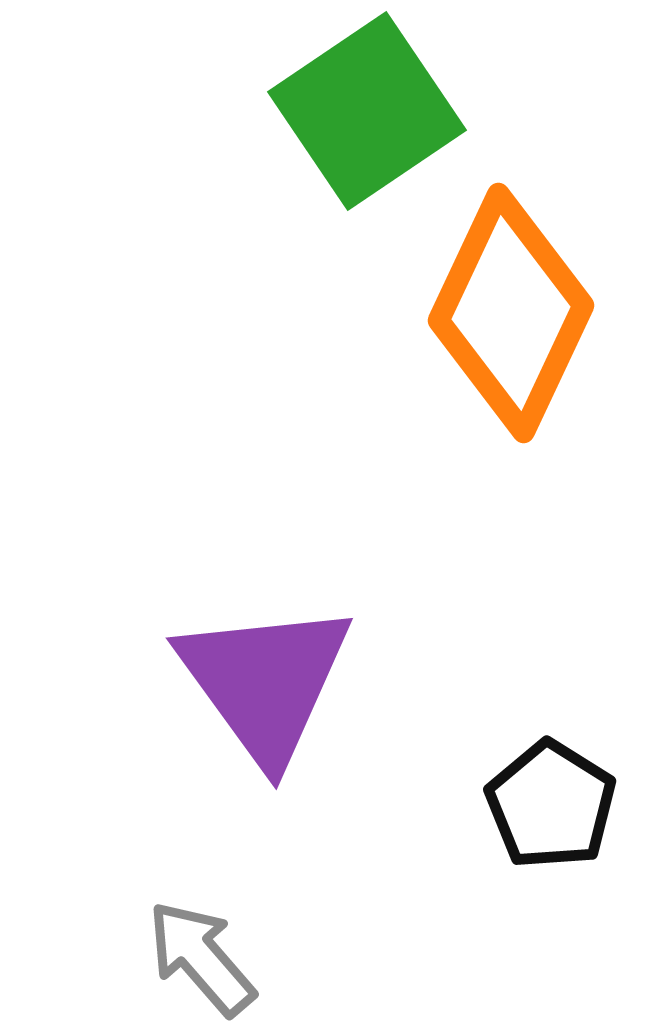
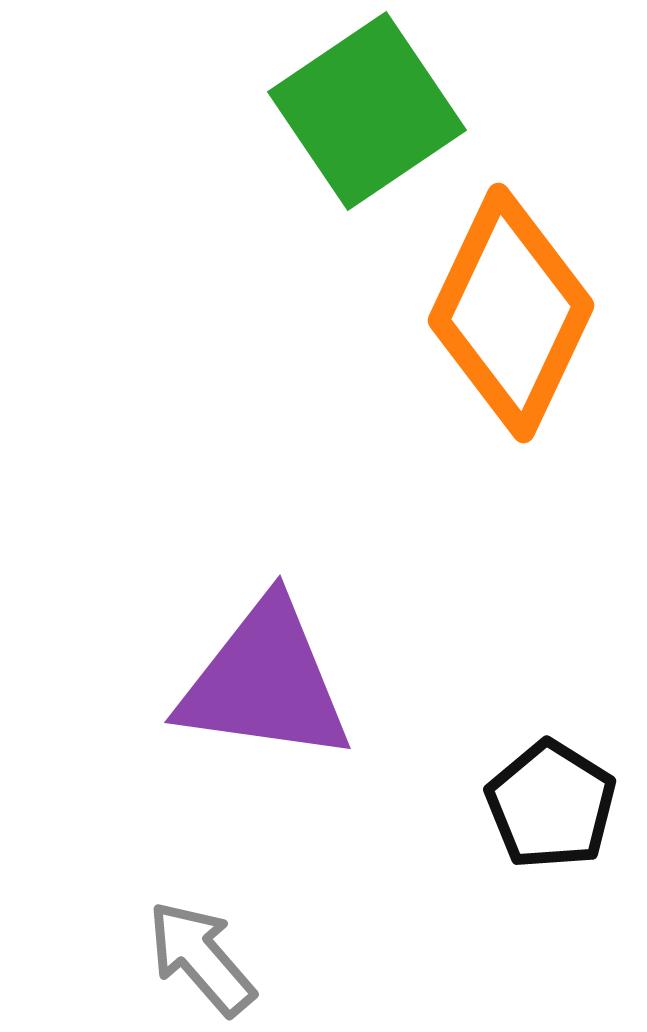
purple triangle: rotated 46 degrees counterclockwise
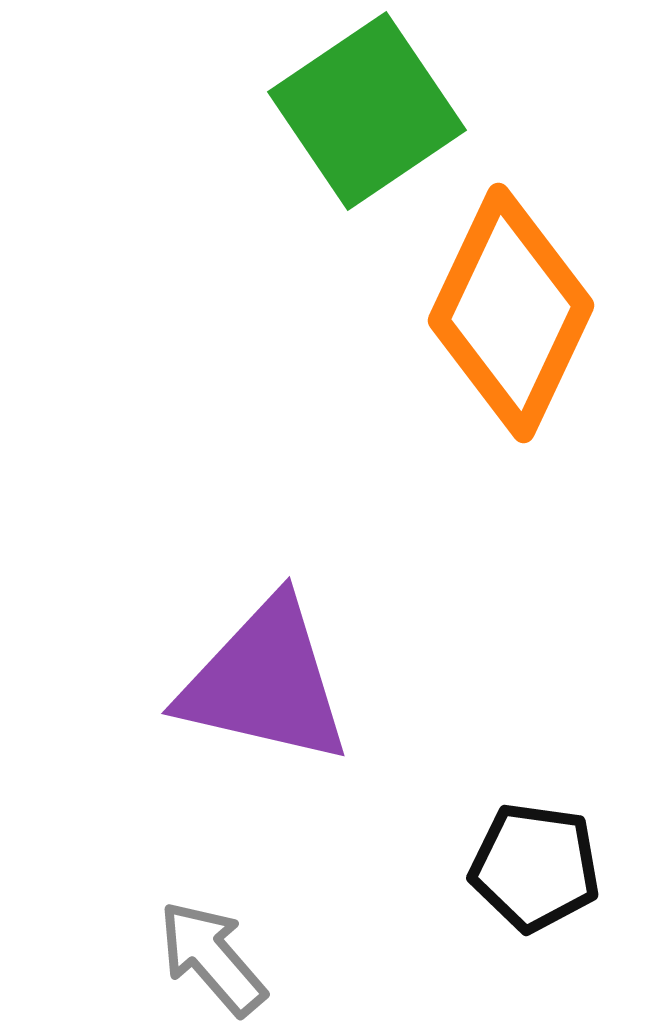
purple triangle: rotated 5 degrees clockwise
black pentagon: moved 16 px left, 62 px down; rotated 24 degrees counterclockwise
gray arrow: moved 11 px right
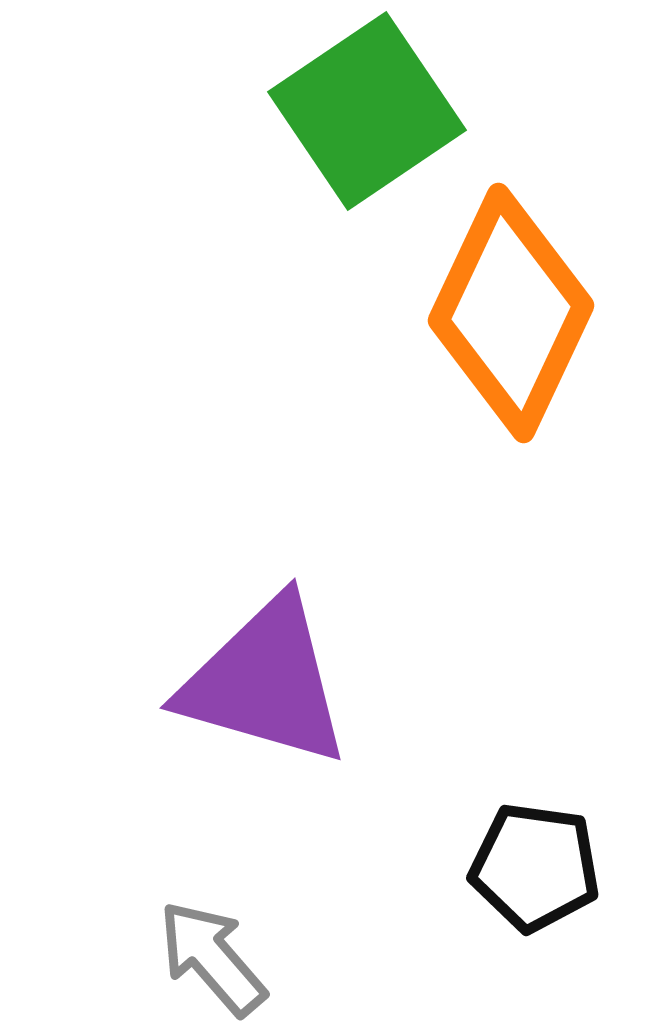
purple triangle: rotated 3 degrees clockwise
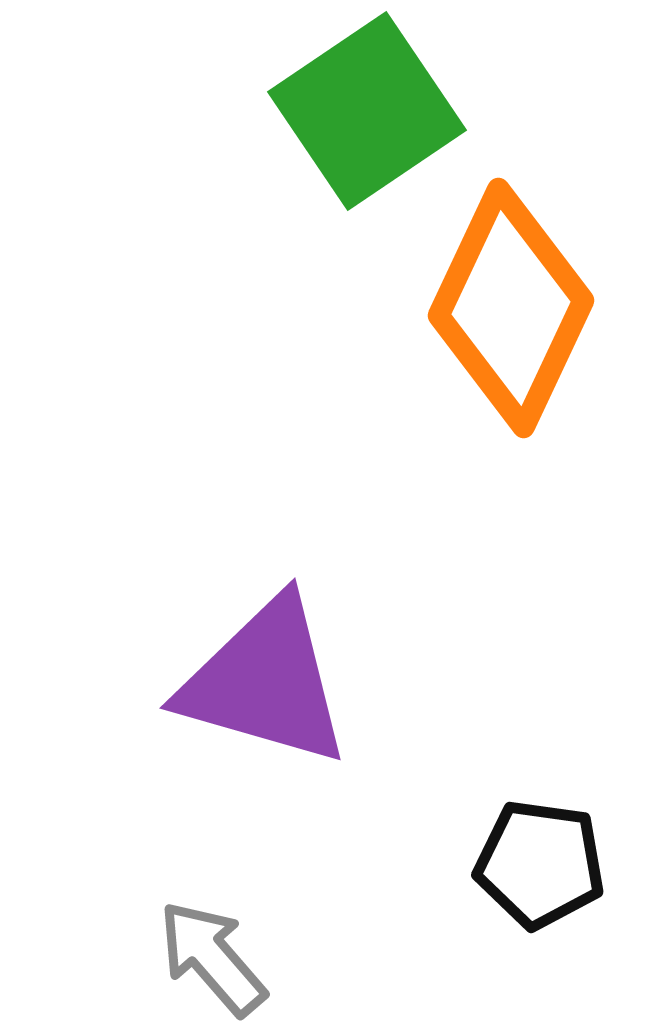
orange diamond: moved 5 px up
black pentagon: moved 5 px right, 3 px up
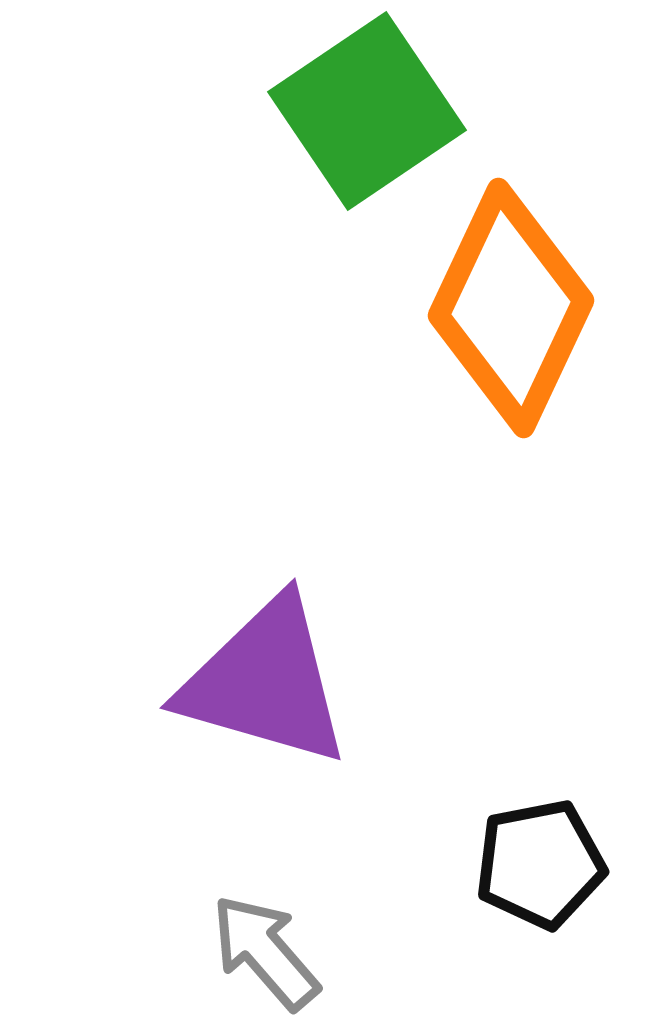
black pentagon: rotated 19 degrees counterclockwise
gray arrow: moved 53 px right, 6 px up
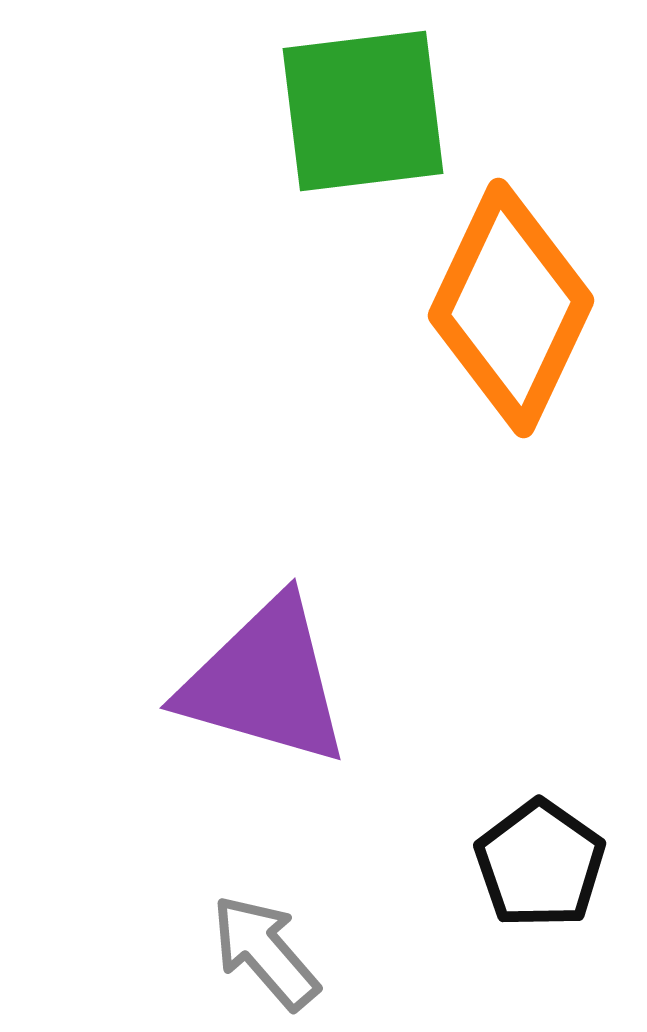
green square: moved 4 px left; rotated 27 degrees clockwise
black pentagon: rotated 26 degrees counterclockwise
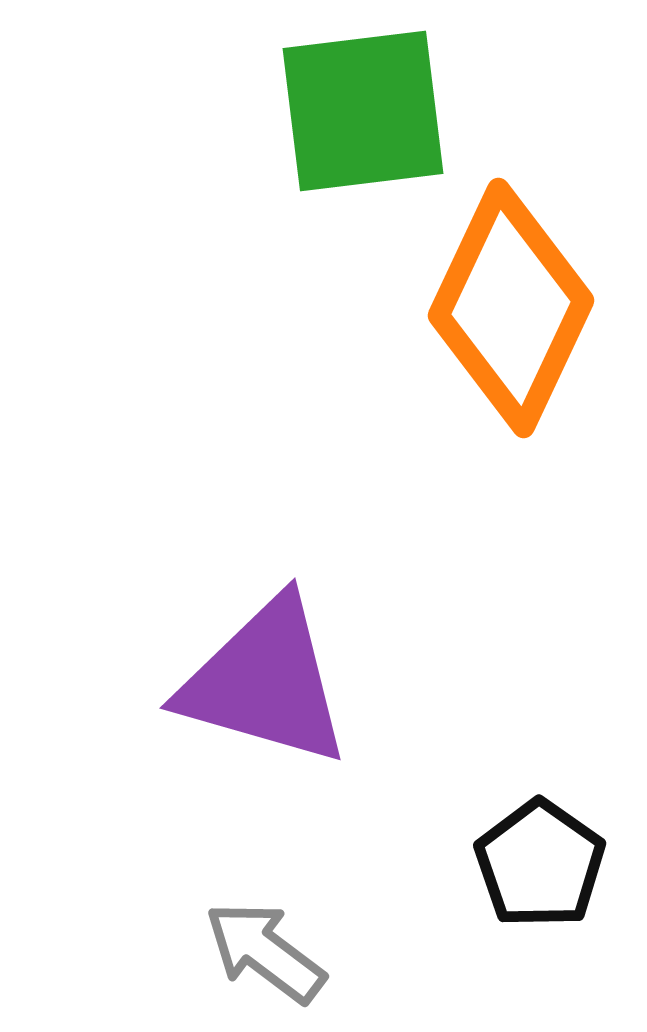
gray arrow: rotated 12 degrees counterclockwise
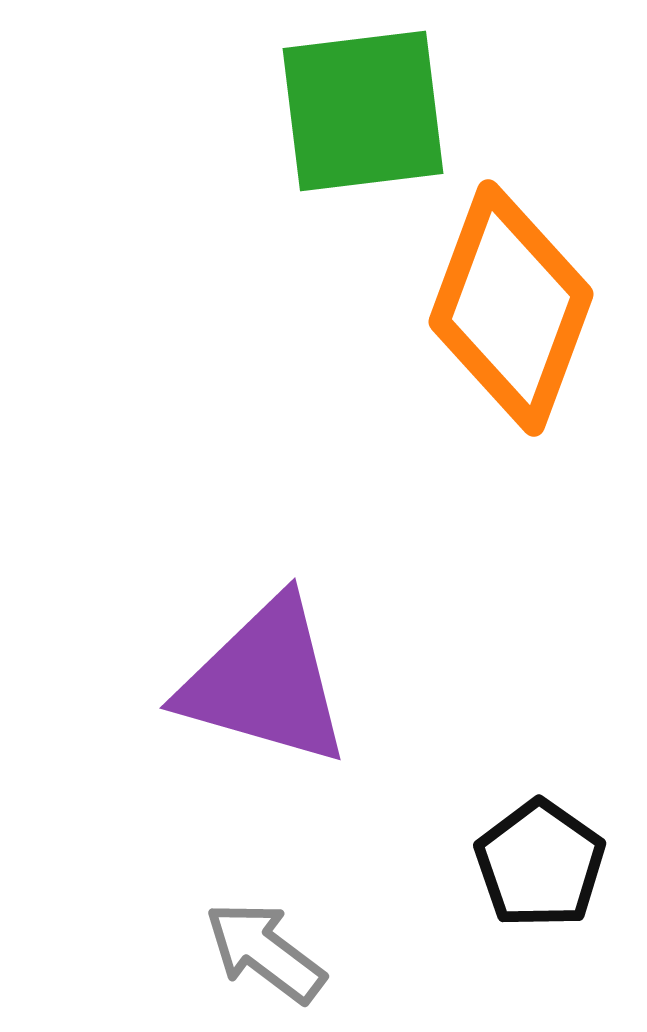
orange diamond: rotated 5 degrees counterclockwise
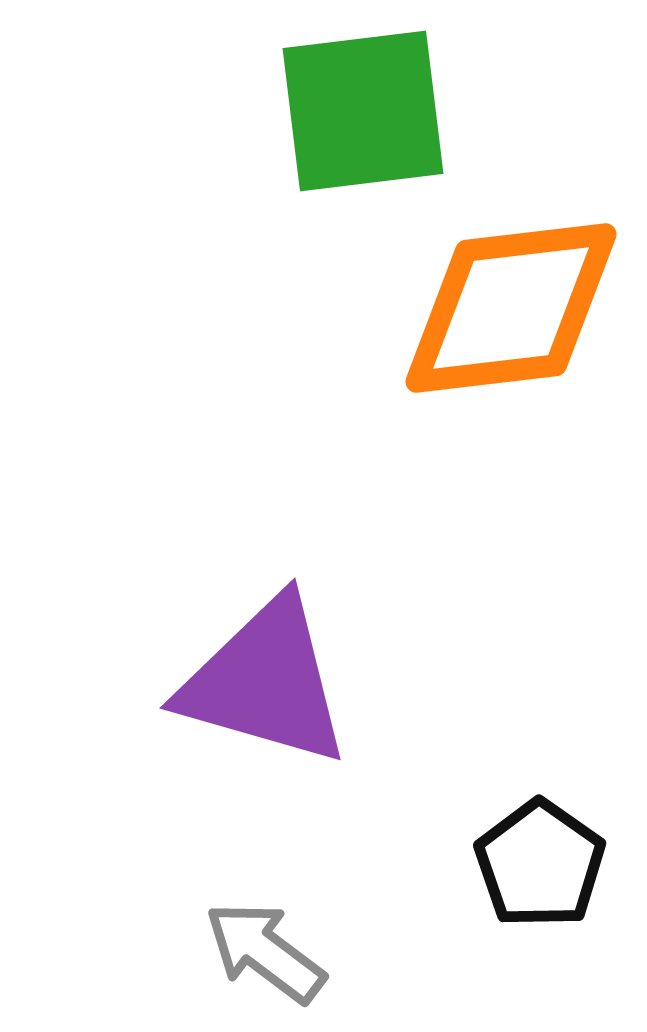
orange diamond: rotated 63 degrees clockwise
